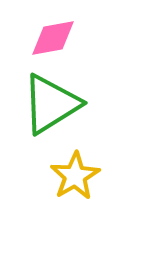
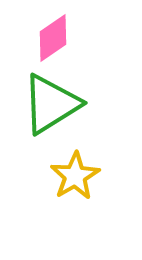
pink diamond: rotated 24 degrees counterclockwise
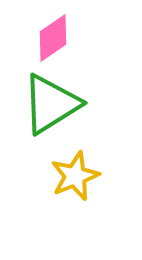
yellow star: rotated 9 degrees clockwise
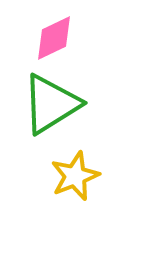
pink diamond: moved 1 px right; rotated 9 degrees clockwise
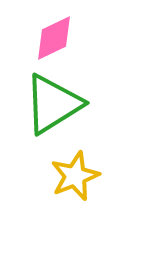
green triangle: moved 2 px right
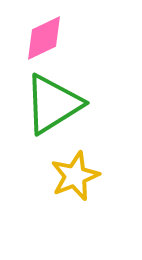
pink diamond: moved 10 px left
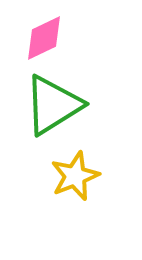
green triangle: moved 1 px down
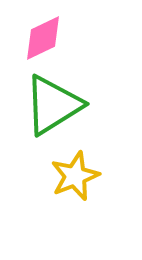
pink diamond: moved 1 px left
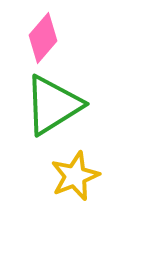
pink diamond: rotated 24 degrees counterclockwise
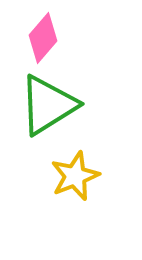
green triangle: moved 5 px left
